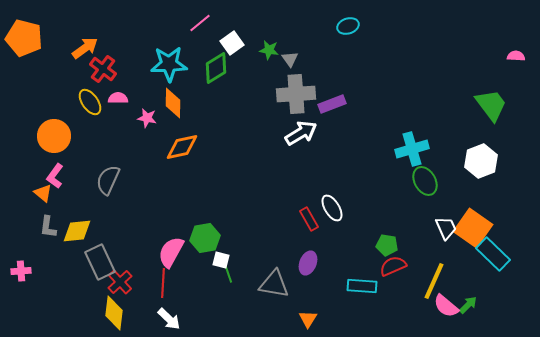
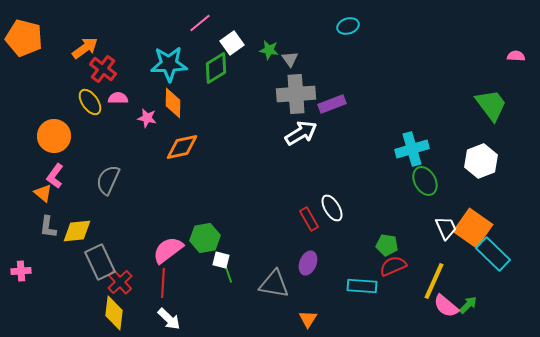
pink semicircle at (171, 252): moved 3 px left, 2 px up; rotated 24 degrees clockwise
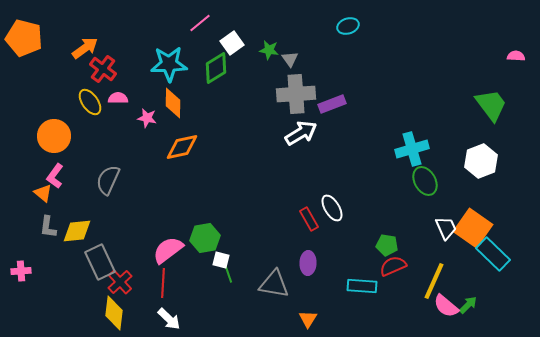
purple ellipse at (308, 263): rotated 20 degrees counterclockwise
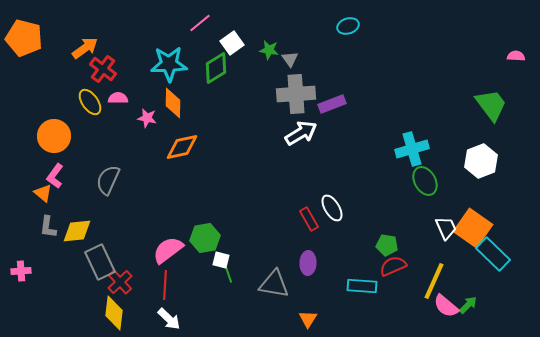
red line at (163, 283): moved 2 px right, 2 px down
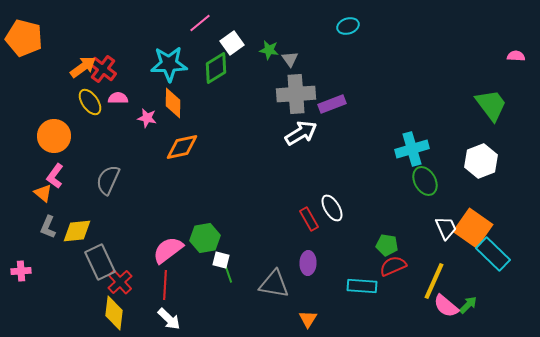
orange arrow at (85, 48): moved 2 px left, 19 px down
gray L-shape at (48, 227): rotated 15 degrees clockwise
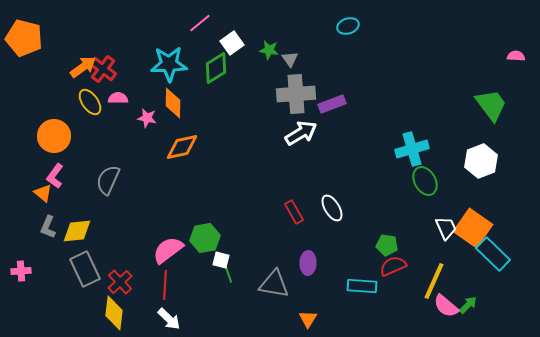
red rectangle at (309, 219): moved 15 px left, 7 px up
gray rectangle at (100, 262): moved 15 px left, 7 px down
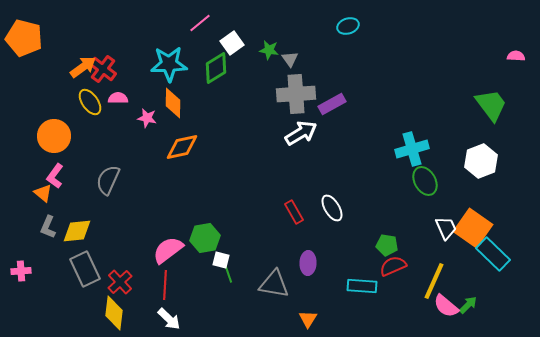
purple rectangle at (332, 104): rotated 8 degrees counterclockwise
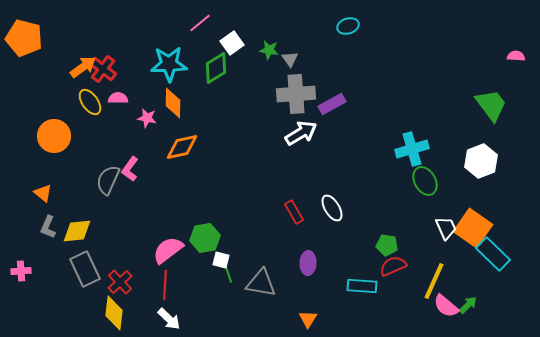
pink L-shape at (55, 176): moved 75 px right, 7 px up
gray triangle at (274, 284): moved 13 px left, 1 px up
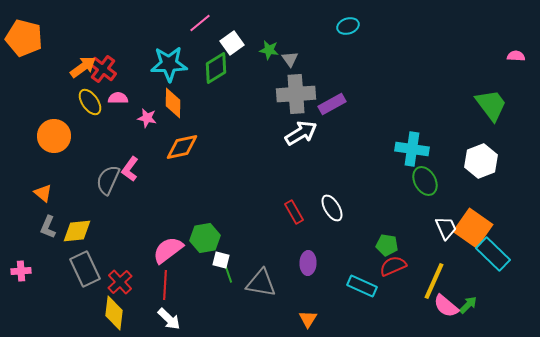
cyan cross at (412, 149): rotated 24 degrees clockwise
cyan rectangle at (362, 286): rotated 20 degrees clockwise
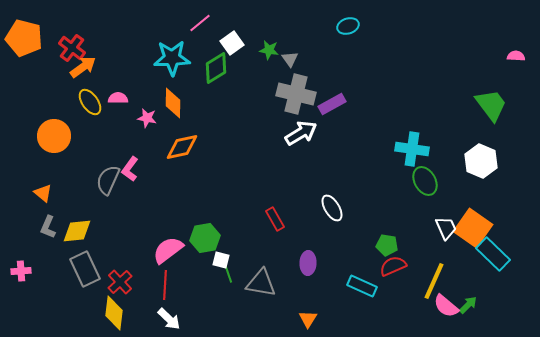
cyan star at (169, 64): moved 3 px right, 6 px up
red cross at (103, 69): moved 31 px left, 21 px up
gray cross at (296, 94): rotated 18 degrees clockwise
white hexagon at (481, 161): rotated 16 degrees counterclockwise
red rectangle at (294, 212): moved 19 px left, 7 px down
